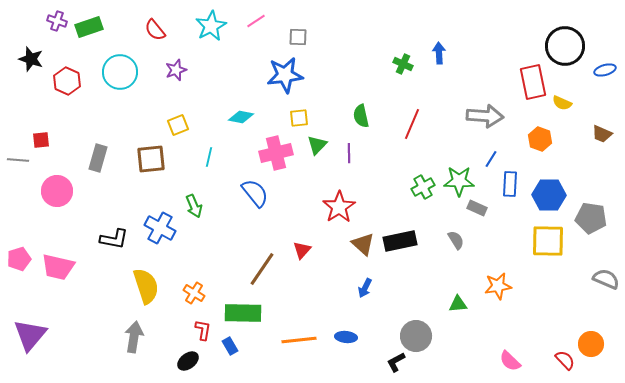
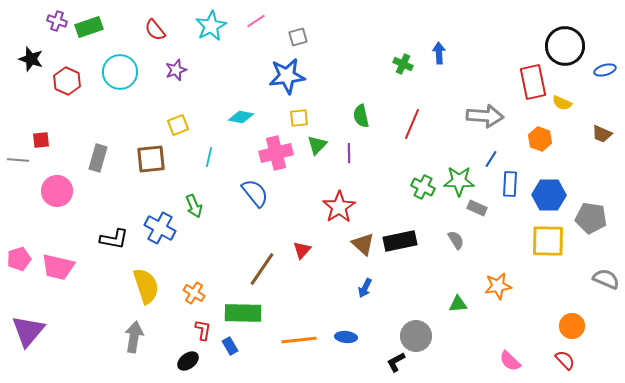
gray square at (298, 37): rotated 18 degrees counterclockwise
blue star at (285, 75): moved 2 px right, 1 px down
green cross at (423, 187): rotated 35 degrees counterclockwise
purple triangle at (30, 335): moved 2 px left, 4 px up
orange circle at (591, 344): moved 19 px left, 18 px up
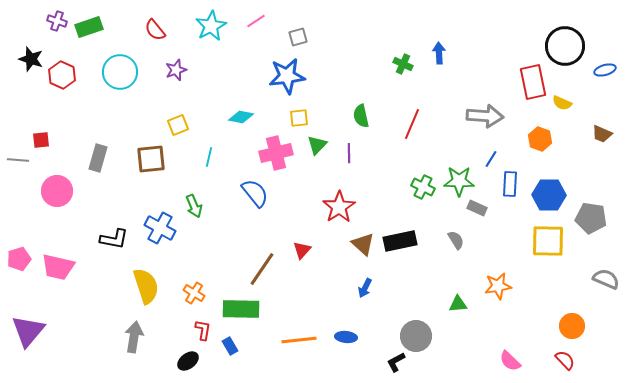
red hexagon at (67, 81): moved 5 px left, 6 px up
green rectangle at (243, 313): moved 2 px left, 4 px up
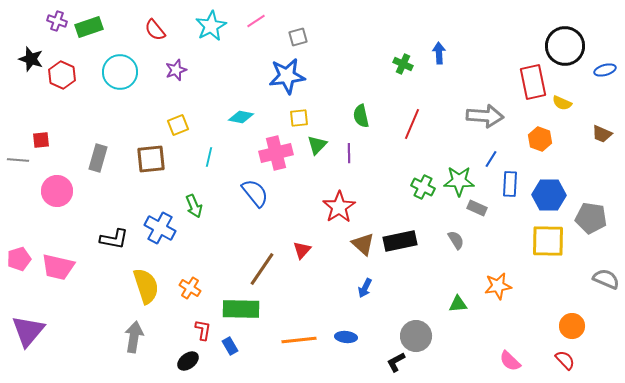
orange cross at (194, 293): moved 4 px left, 5 px up
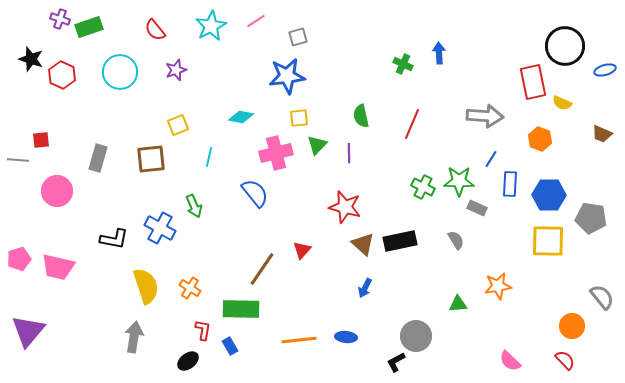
purple cross at (57, 21): moved 3 px right, 2 px up
red star at (339, 207): moved 6 px right; rotated 24 degrees counterclockwise
gray semicircle at (606, 279): moved 4 px left, 18 px down; rotated 28 degrees clockwise
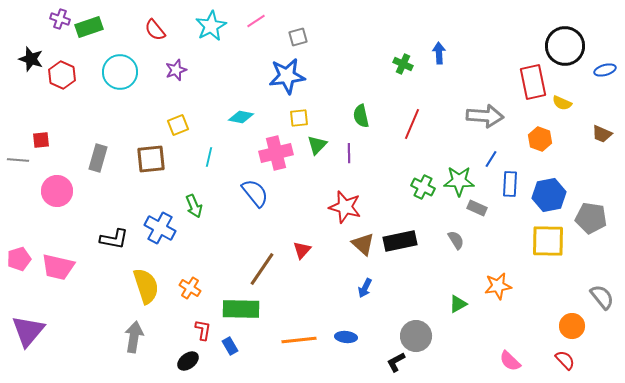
blue hexagon at (549, 195): rotated 12 degrees counterclockwise
green triangle at (458, 304): rotated 24 degrees counterclockwise
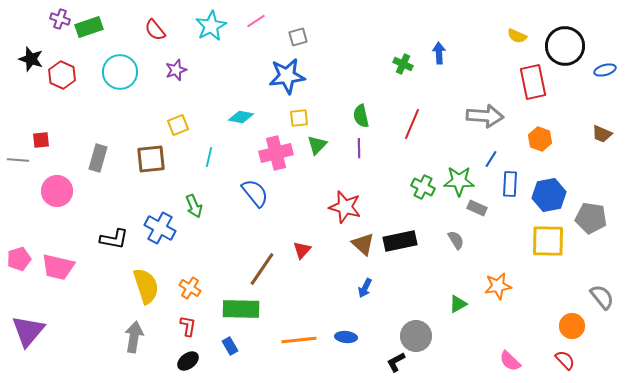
yellow semicircle at (562, 103): moved 45 px left, 67 px up
purple line at (349, 153): moved 10 px right, 5 px up
red L-shape at (203, 330): moved 15 px left, 4 px up
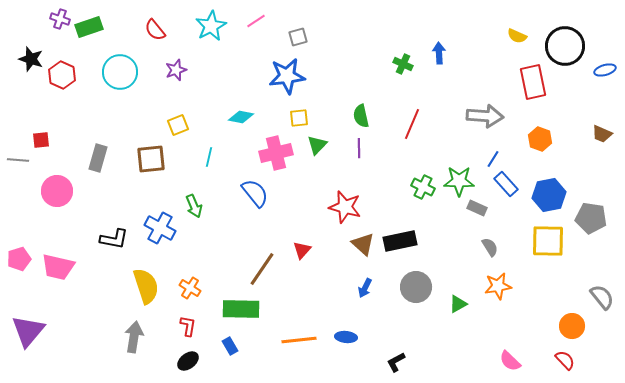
blue line at (491, 159): moved 2 px right
blue rectangle at (510, 184): moved 4 px left; rotated 45 degrees counterclockwise
gray semicircle at (456, 240): moved 34 px right, 7 px down
gray circle at (416, 336): moved 49 px up
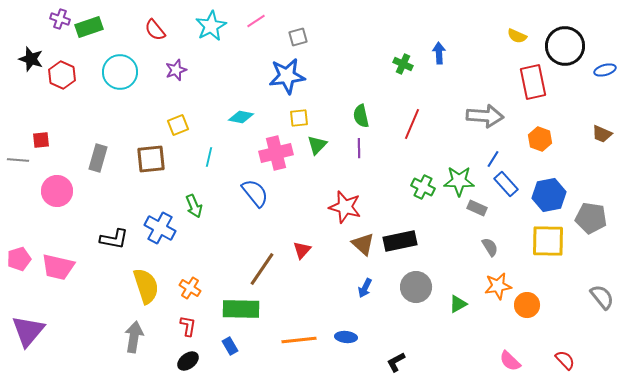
orange circle at (572, 326): moved 45 px left, 21 px up
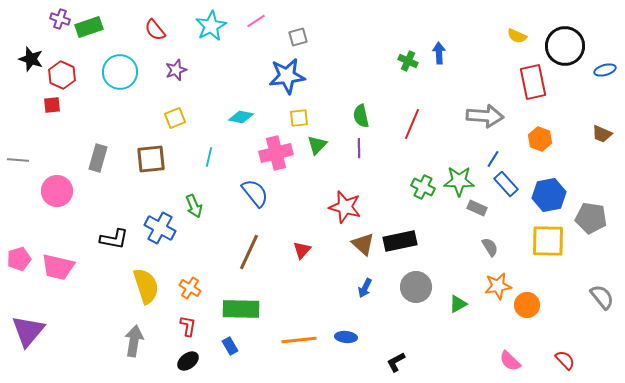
green cross at (403, 64): moved 5 px right, 3 px up
yellow square at (178, 125): moved 3 px left, 7 px up
red square at (41, 140): moved 11 px right, 35 px up
brown line at (262, 269): moved 13 px left, 17 px up; rotated 9 degrees counterclockwise
gray arrow at (134, 337): moved 4 px down
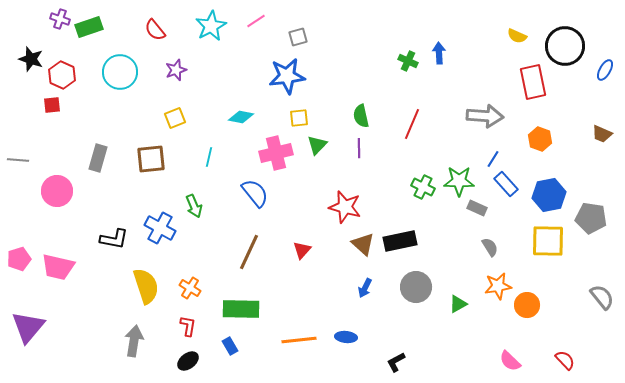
blue ellipse at (605, 70): rotated 45 degrees counterclockwise
purple triangle at (28, 331): moved 4 px up
